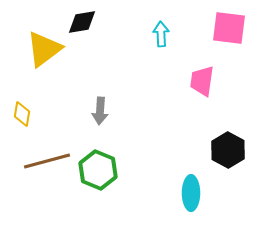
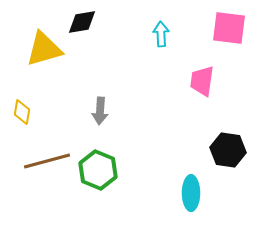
yellow triangle: rotated 21 degrees clockwise
yellow diamond: moved 2 px up
black hexagon: rotated 20 degrees counterclockwise
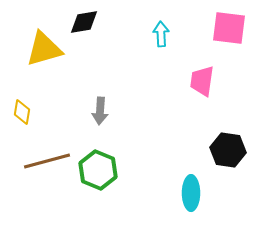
black diamond: moved 2 px right
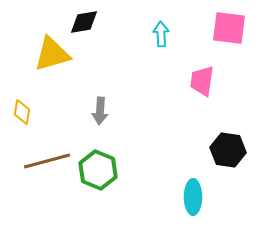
yellow triangle: moved 8 px right, 5 px down
cyan ellipse: moved 2 px right, 4 px down
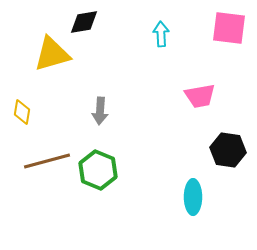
pink trapezoid: moved 2 px left, 15 px down; rotated 108 degrees counterclockwise
